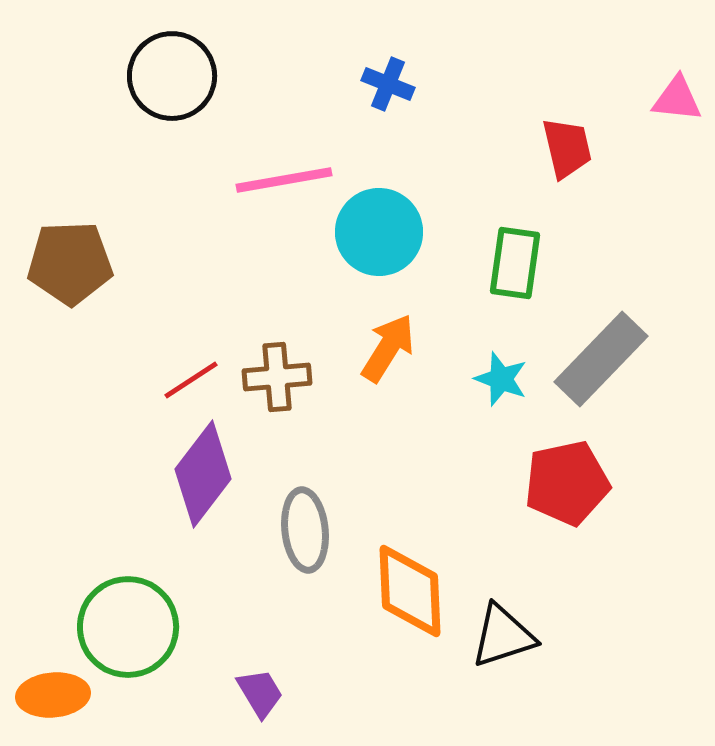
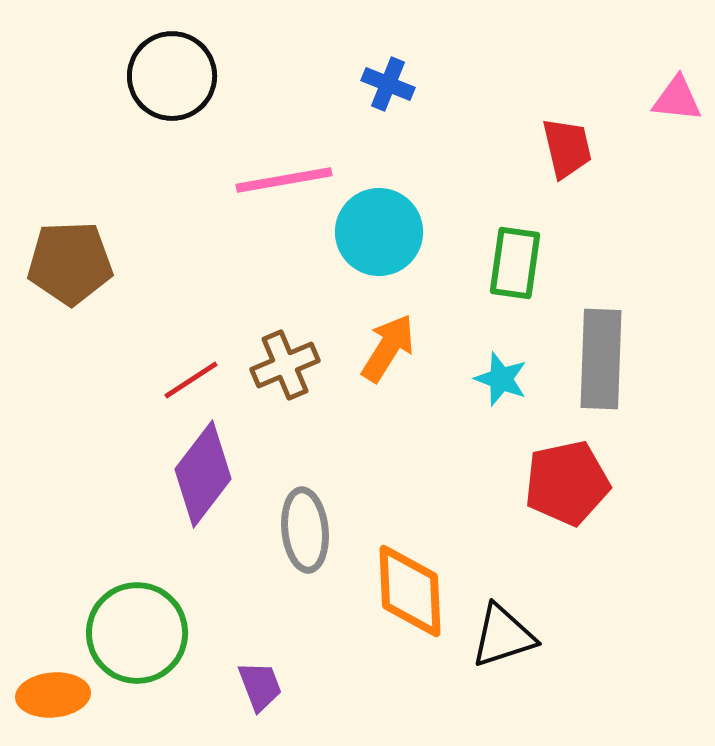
gray rectangle: rotated 42 degrees counterclockwise
brown cross: moved 8 px right, 12 px up; rotated 18 degrees counterclockwise
green circle: moved 9 px right, 6 px down
purple trapezoid: moved 7 px up; rotated 10 degrees clockwise
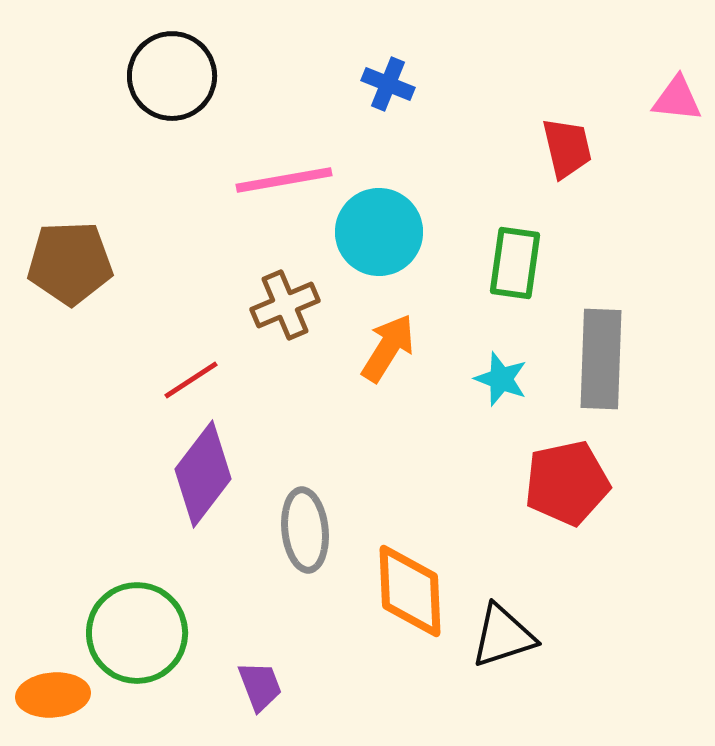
brown cross: moved 60 px up
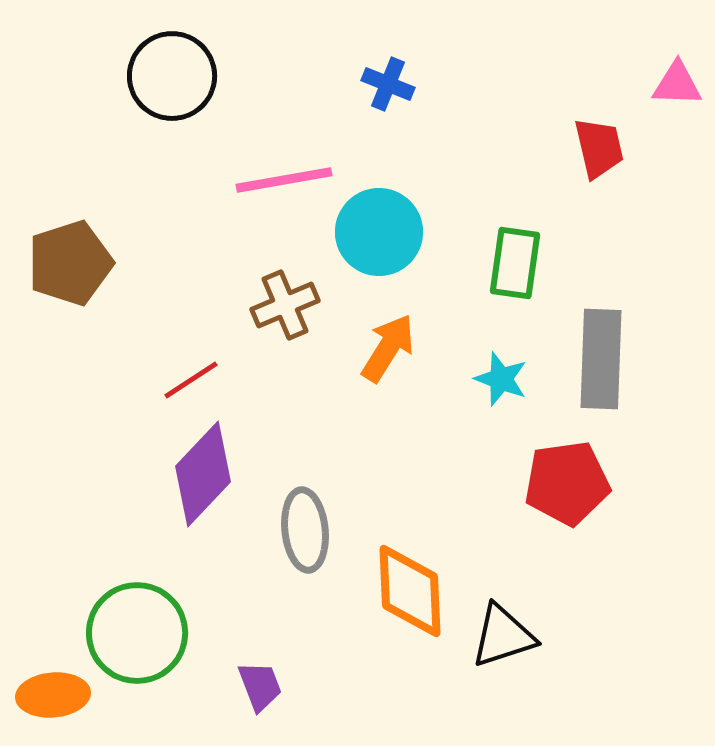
pink triangle: moved 15 px up; rotated 4 degrees counterclockwise
red trapezoid: moved 32 px right
brown pentagon: rotated 16 degrees counterclockwise
purple diamond: rotated 6 degrees clockwise
red pentagon: rotated 4 degrees clockwise
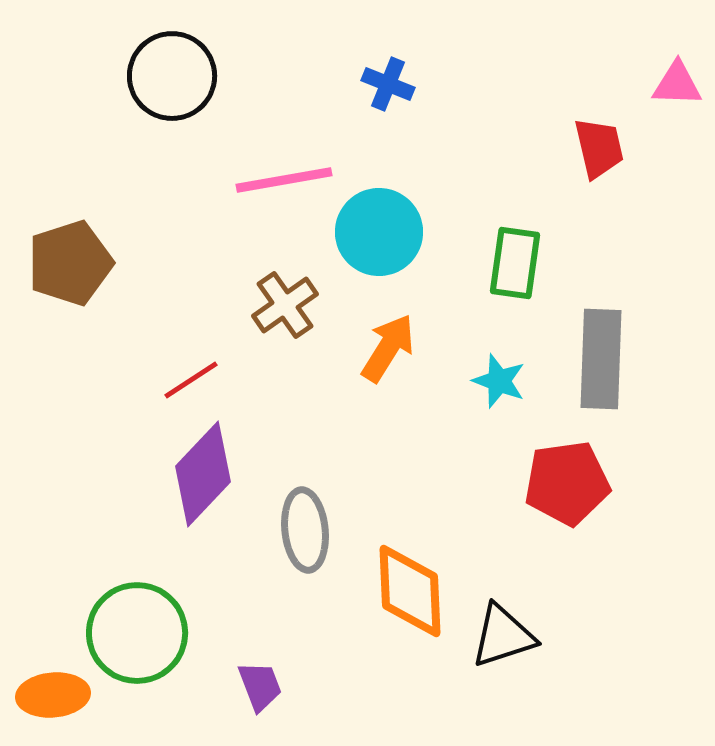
brown cross: rotated 12 degrees counterclockwise
cyan star: moved 2 px left, 2 px down
